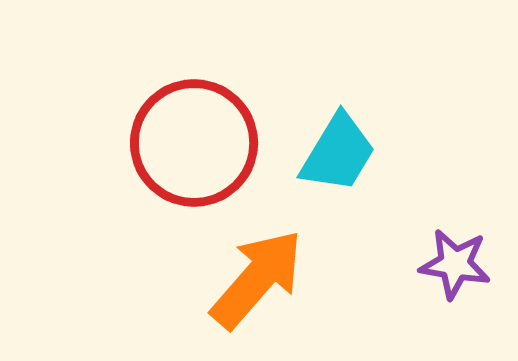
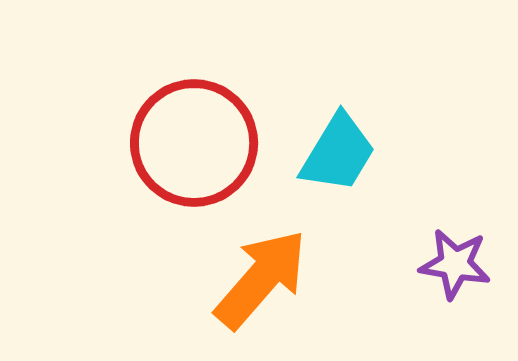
orange arrow: moved 4 px right
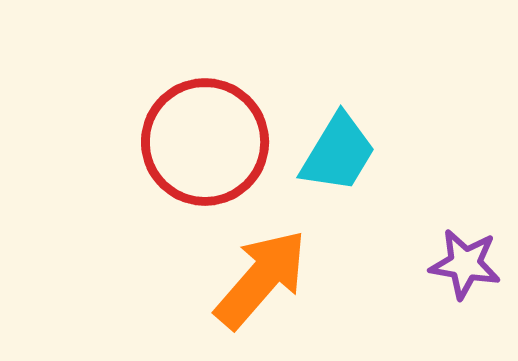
red circle: moved 11 px right, 1 px up
purple star: moved 10 px right
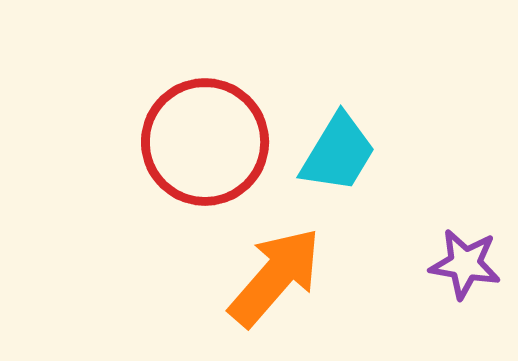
orange arrow: moved 14 px right, 2 px up
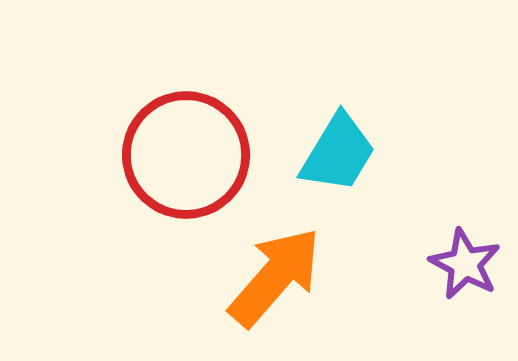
red circle: moved 19 px left, 13 px down
purple star: rotated 18 degrees clockwise
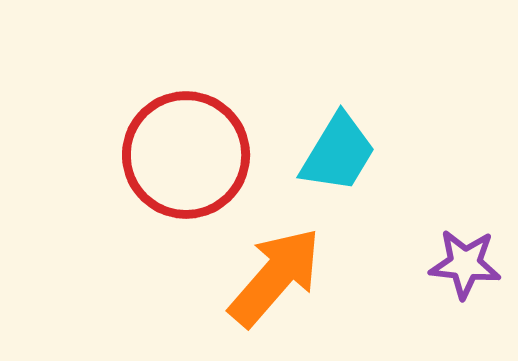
purple star: rotated 22 degrees counterclockwise
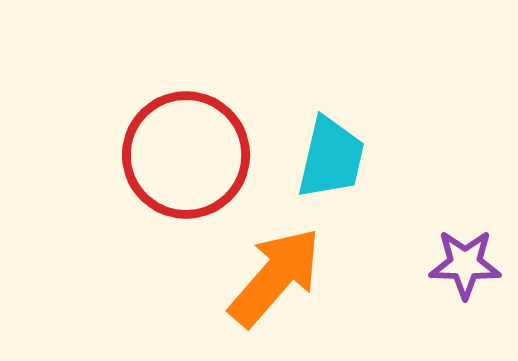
cyan trapezoid: moved 7 px left, 5 px down; rotated 18 degrees counterclockwise
purple star: rotated 4 degrees counterclockwise
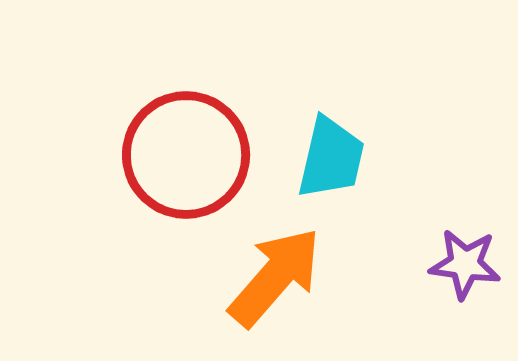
purple star: rotated 6 degrees clockwise
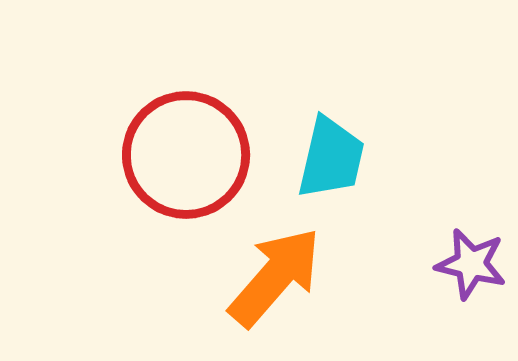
purple star: moved 6 px right; rotated 6 degrees clockwise
